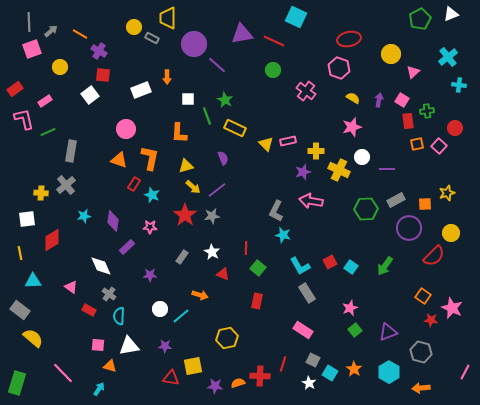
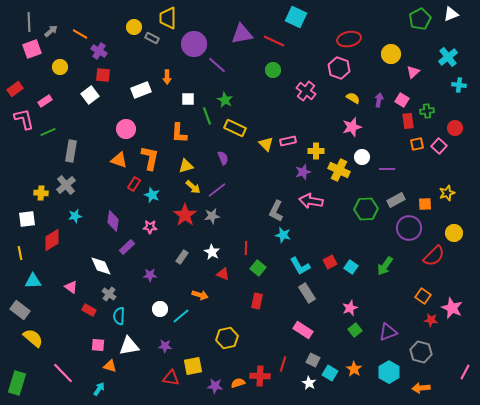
cyan star at (84, 216): moved 9 px left
yellow circle at (451, 233): moved 3 px right
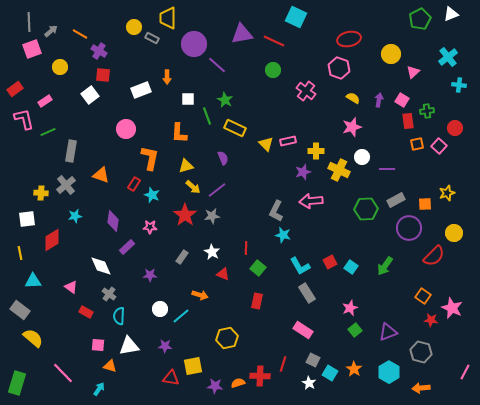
orange triangle at (119, 160): moved 18 px left, 15 px down
pink arrow at (311, 201): rotated 15 degrees counterclockwise
red rectangle at (89, 310): moved 3 px left, 2 px down
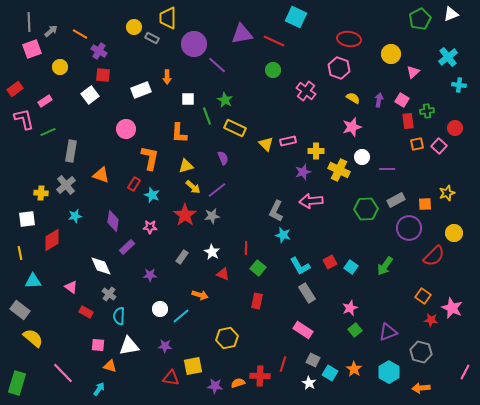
red ellipse at (349, 39): rotated 20 degrees clockwise
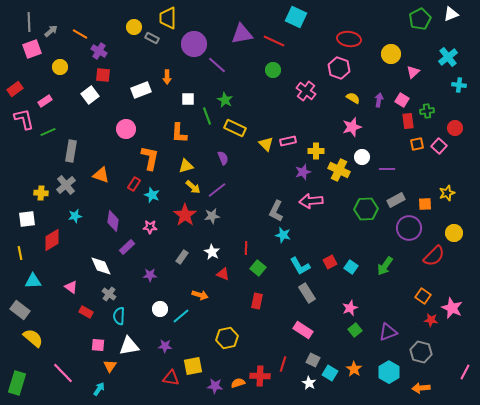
orange triangle at (110, 366): rotated 48 degrees clockwise
